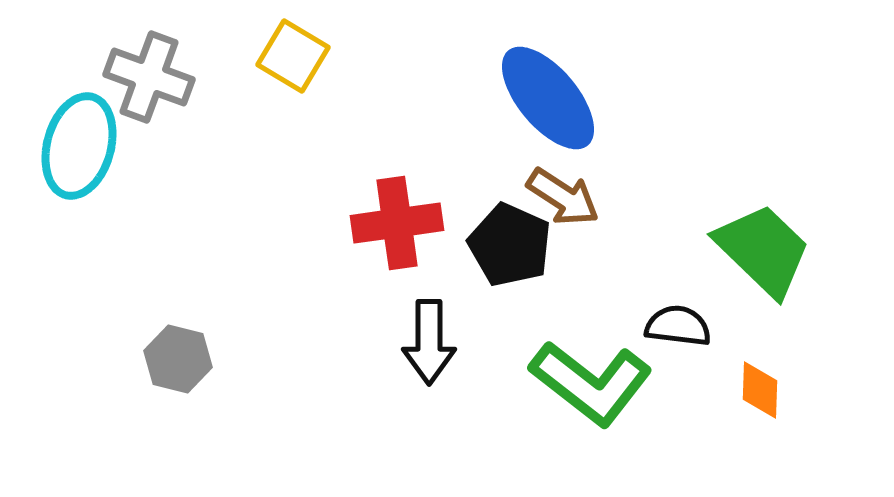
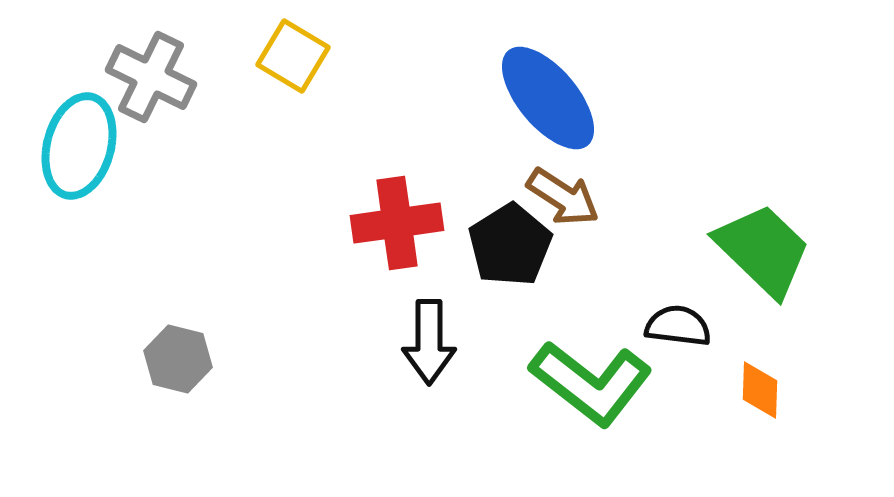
gray cross: moved 2 px right; rotated 6 degrees clockwise
black pentagon: rotated 16 degrees clockwise
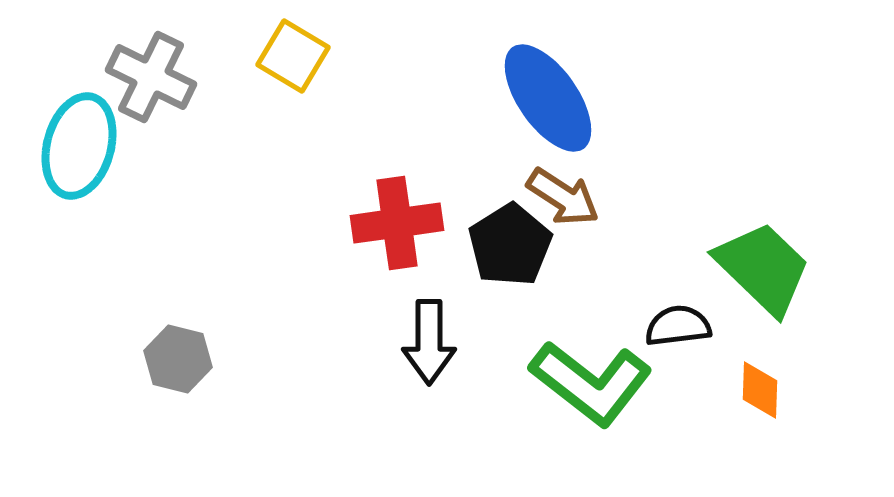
blue ellipse: rotated 5 degrees clockwise
green trapezoid: moved 18 px down
black semicircle: rotated 14 degrees counterclockwise
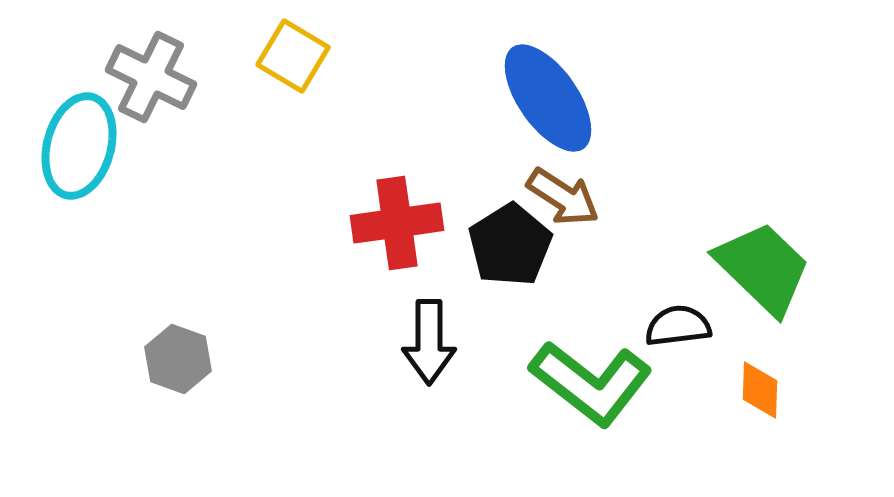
gray hexagon: rotated 6 degrees clockwise
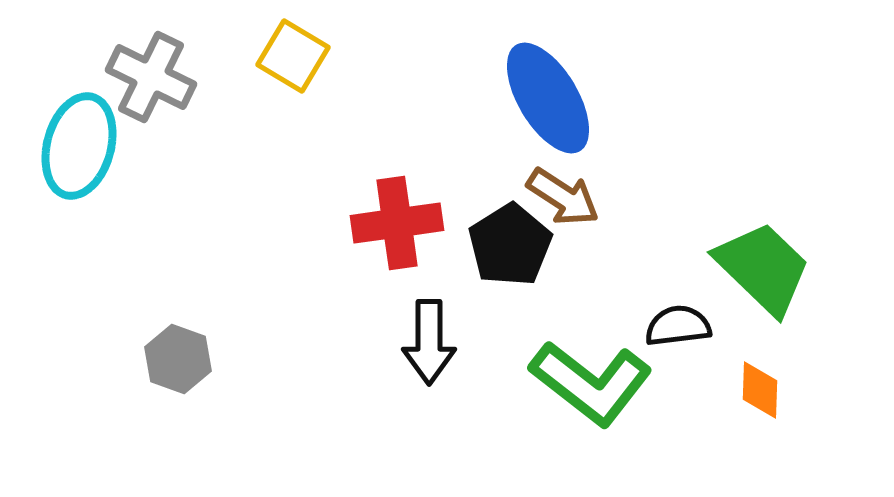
blue ellipse: rotated 4 degrees clockwise
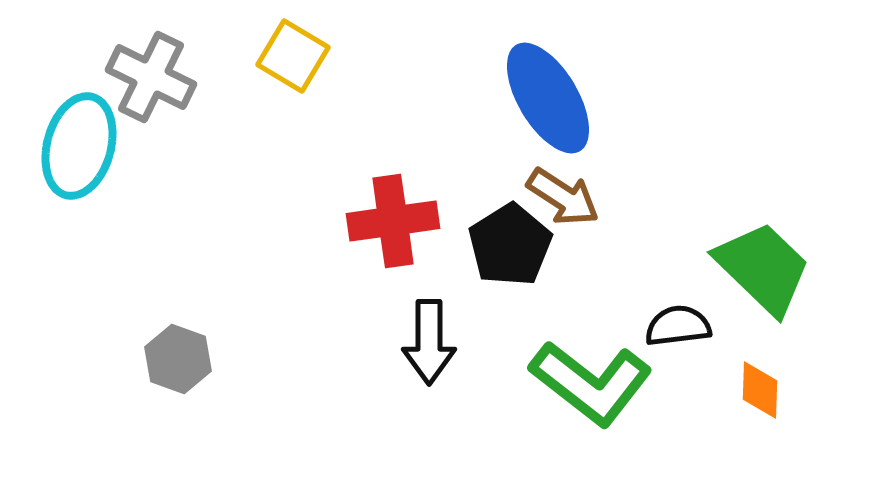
red cross: moved 4 px left, 2 px up
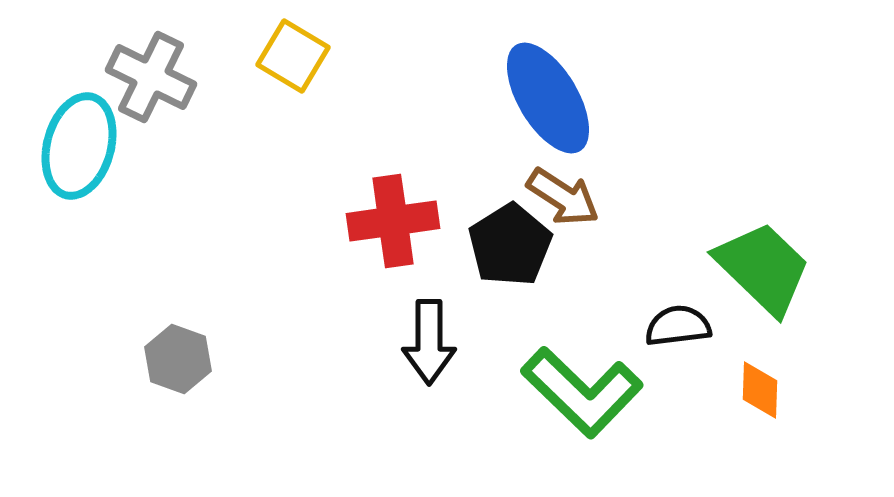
green L-shape: moved 9 px left, 9 px down; rotated 6 degrees clockwise
